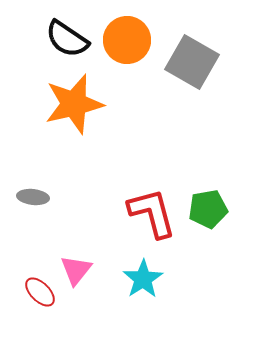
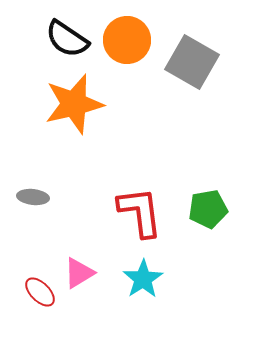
red L-shape: moved 12 px left, 1 px up; rotated 8 degrees clockwise
pink triangle: moved 3 px right, 3 px down; rotated 20 degrees clockwise
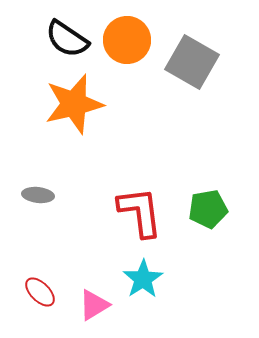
gray ellipse: moved 5 px right, 2 px up
pink triangle: moved 15 px right, 32 px down
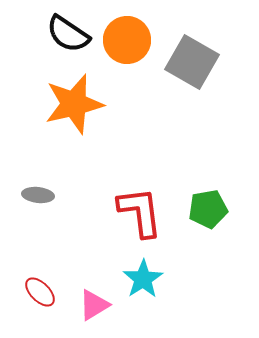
black semicircle: moved 1 px right, 5 px up
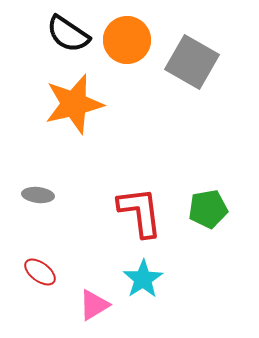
red ellipse: moved 20 px up; rotated 8 degrees counterclockwise
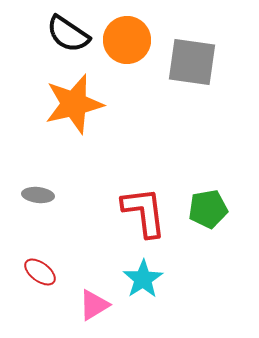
gray square: rotated 22 degrees counterclockwise
red L-shape: moved 4 px right
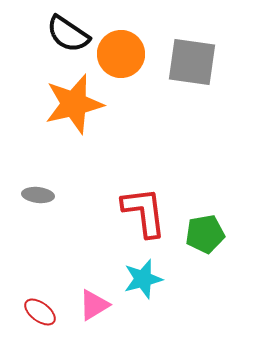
orange circle: moved 6 px left, 14 px down
green pentagon: moved 3 px left, 25 px down
red ellipse: moved 40 px down
cyan star: rotated 18 degrees clockwise
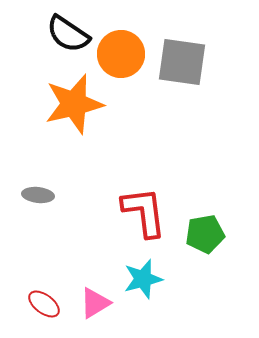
gray square: moved 10 px left
pink triangle: moved 1 px right, 2 px up
red ellipse: moved 4 px right, 8 px up
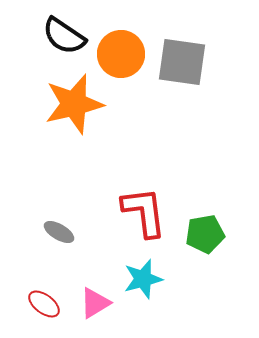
black semicircle: moved 4 px left, 2 px down
gray ellipse: moved 21 px right, 37 px down; rotated 24 degrees clockwise
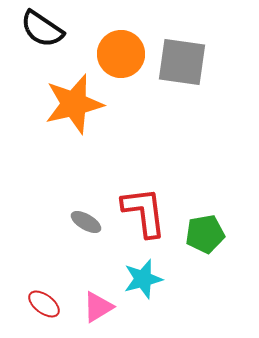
black semicircle: moved 22 px left, 7 px up
gray ellipse: moved 27 px right, 10 px up
pink triangle: moved 3 px right, 4 px down
